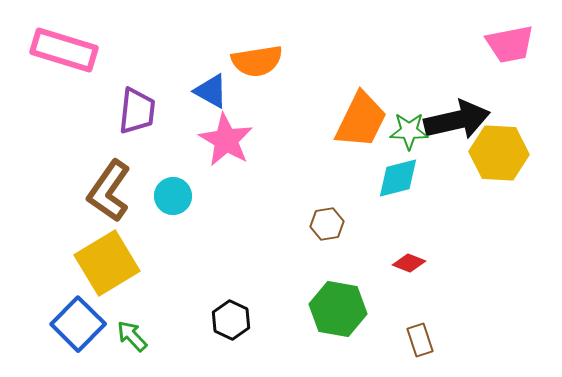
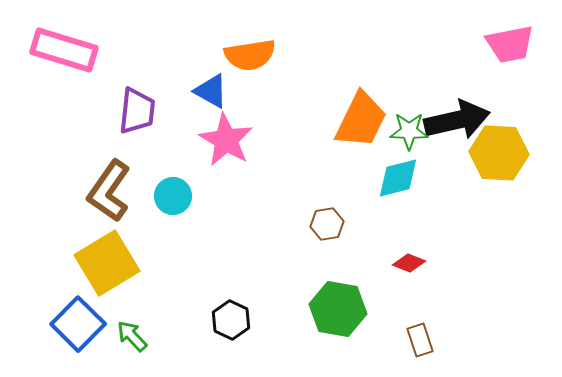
orange semicircle: moved 7 px left, 6 px up
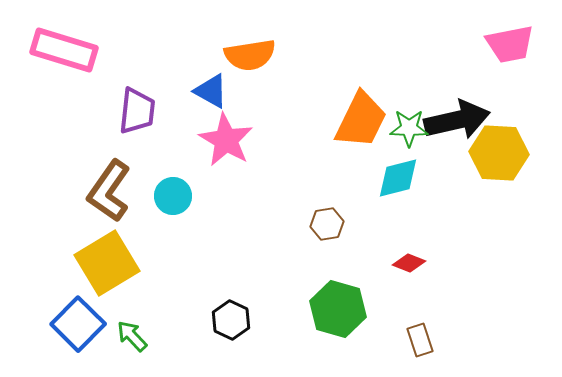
green star: moved 3 px up
green hexagon: rotated 6 degrees clockwise
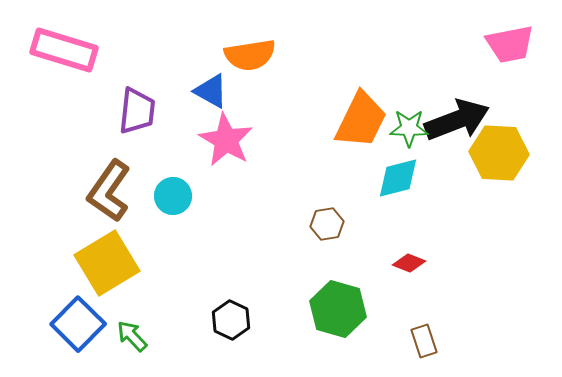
black arrow: rotated 8 degrees counterclockwise
brown rectangle: moved 4 px right, 1 px down
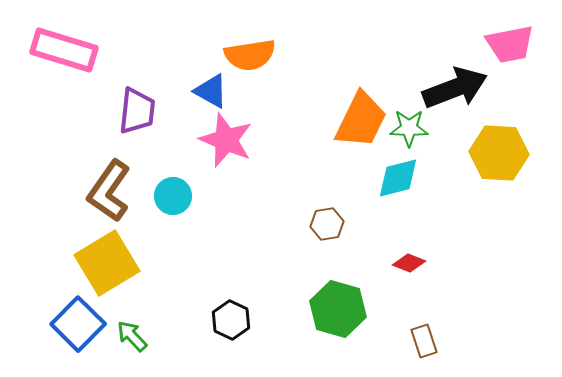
black arrow: moved 2 px left, 32 px up
pink star: rotated 8 degrees counterclockwise
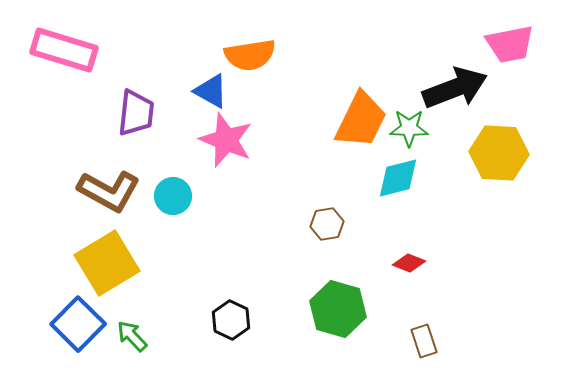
purple trapezoid: moved 1 px left, 2 px down
brown L-shape: rotated 96 degrees counterclockwise
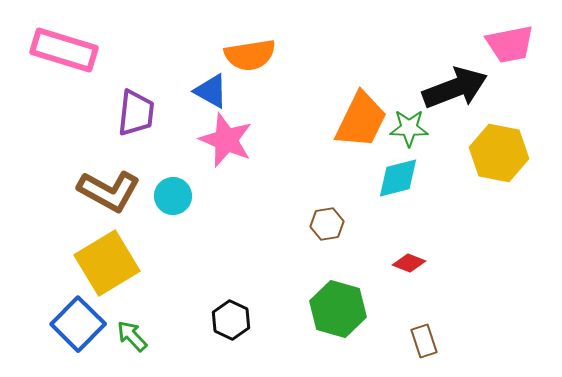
yellow hexagon: rotated 8 degrees clockwise
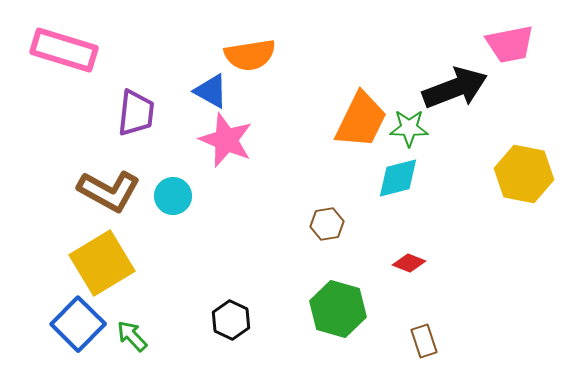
yellow hexagon: moved 25 px right, 21 px down
yellow square: moved 5 px left
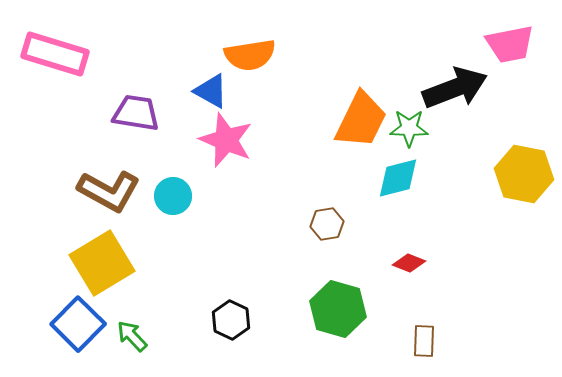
pink rectangle: moved 9 px left, 4 px down
purple trapezoid: rotated 87 degrees counterclockwise
brown rectangle: rotated 20 degrees clockwise
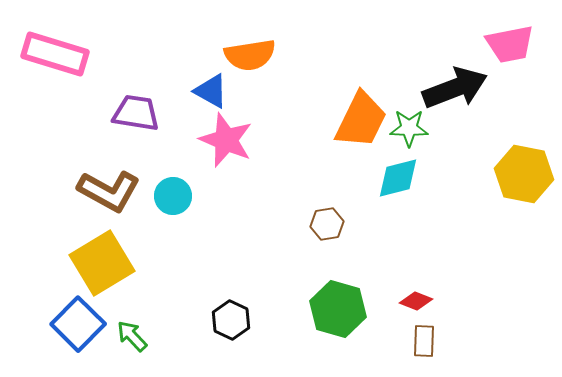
red diamond: moved 7 px right, 38 px down
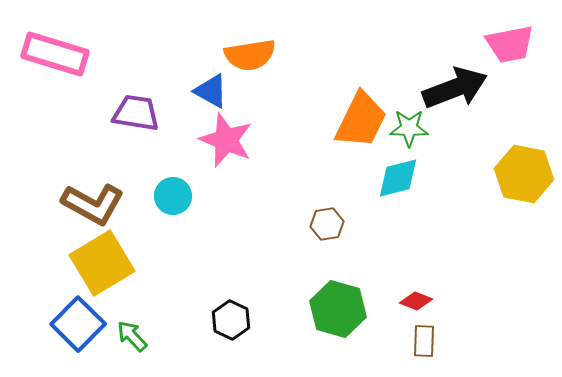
brown L-shape: moved 16 px left, 13 px down
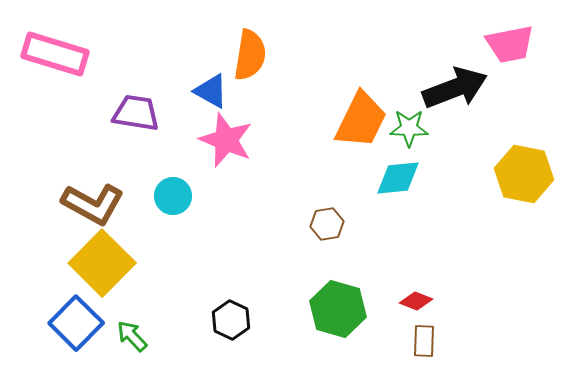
orange semicircle: rotated 72 degrees counterclockwise
cyan diamond: rotated 9 degrees clockwise
yellow square: rotated 14 degrees counterclockwise
blue square: moved 2 px left, 1 px up
